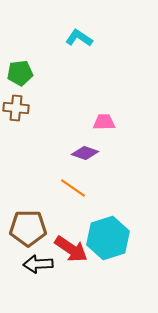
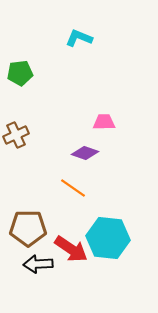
cyan L-shape: rotated 12 degrees counterclockwise
brown cross: moved 27 px down; rotated 30 degrees counterclockwise
cyan hexagon: rotated 24 degrees clockwise
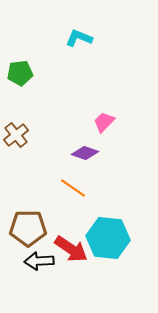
pink trapezoid: rotated 45 degrees counterclockwise
brown cross: rotated 15 degrees counterclockwise
black arrow: moved 1 px right, 3 px up
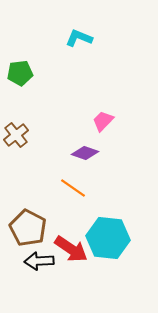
pink trapezoid: moved 1 px left, 1 px up
brown pentagon: rotated 27 degrees clockwise
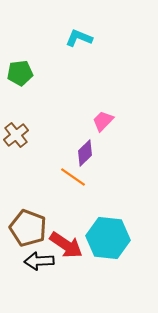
purple diamond: rotated 64 degrees counterclockwise
orange line: moved 11 px up
brown pentagon: rotated 6 degrees counterclockwise
red arrow: moved 5 px left, 4 px up
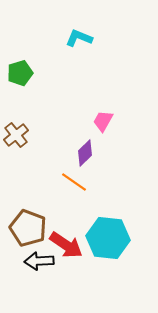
green pentagon: rotated 10 degrees counterclockwise
pink trapezoid: rotated 15 degrees counterclockwise
orange line: moved 1 px right, 5 px down
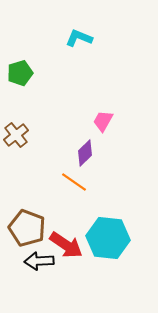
brown pentagon: moved 1 px left
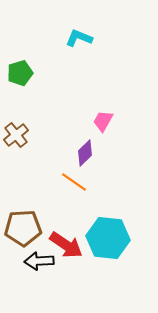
brown pentagon: moved 4 px left; rotated 24 degrees counterclockwise
